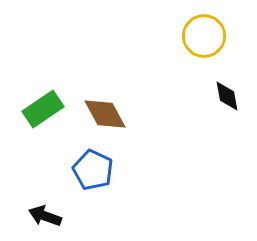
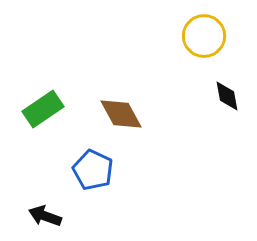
brown diamond: moved 16 px right
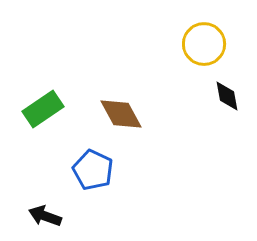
yellow circle: moved 8 px down
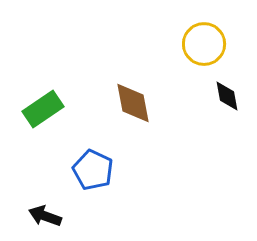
brown diamond: moved 12 px right, 11 px up; rotated 18 degrees clockwise
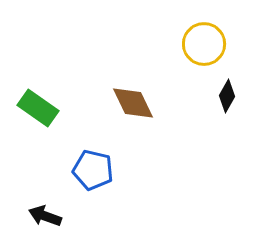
black diamond: rotated 40 degrees clockwise
brown diamond: rotated 15 degrees counterclockwise
green rectangle: moved 5 px left, 1 px up; rotated 69 degrees clockwise
blue pentagon: rotated 12 degrees counterclockwise
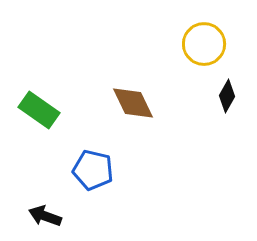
green rectangle: moved 1 px right, 2 px down
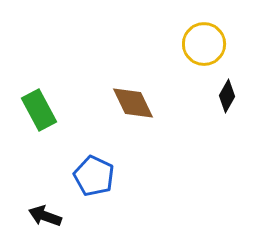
green rectangle: rotated 27 degrees clockwise
blue pentagon: moved 1 px right, 6 px down; rotated 12 degrees clockwise
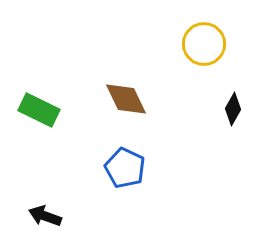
black diamond: moved 6 px right, 13 px down
brown diamond: moved 7 px left, 4 px up
green rectangle: rotated 36 degrees counterclockwise
blue pentagon: moved 31 px right, 8 px up
